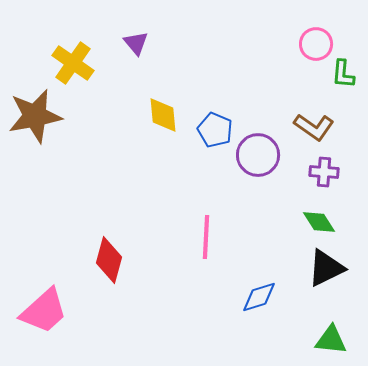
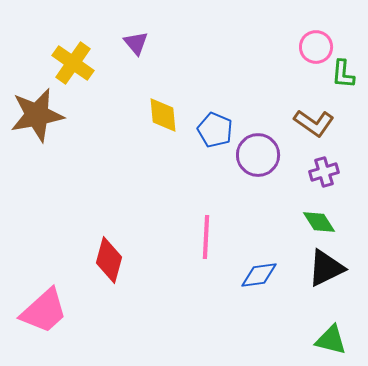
pink circle: moved 3 px down
brown star: moved 2 px right, 1 px up
brown L-shape: moved 4 px up
purple cross: rotated 20 degrees counterclockwise
blue diamond: moved 22 px up; rotated 9 degrees clockwise
green triangle: rotated 8 degrees clockwise
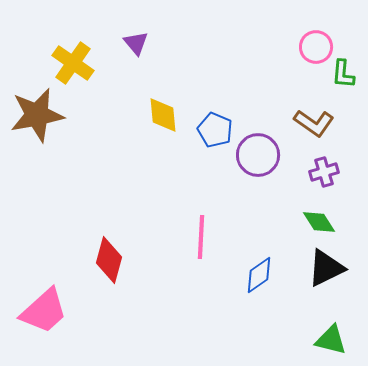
pink line: moved 5 px left
blue diamond: rotated 27 degrees counterclockwise
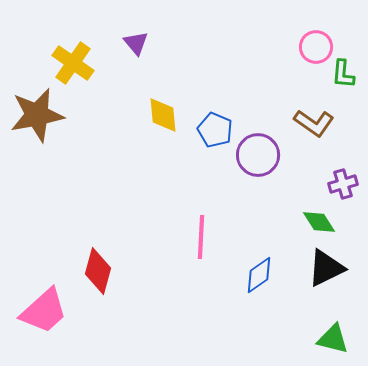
purple cross: moved 19 px right, 12 px down
red diamond: moved 11 px left, 11 px down
green triangle: moved 2 px right, 1 px up
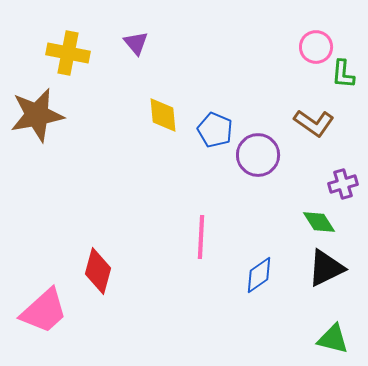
yellow cross: moved 5 px left, 10 px up; rotated 24 degrees counterclockwise
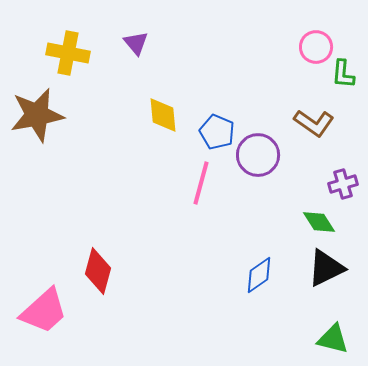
blue pentagon: moved 2 px right, 2 px down
pink line: moved 54 px up; rotated 12 degrees clockwise
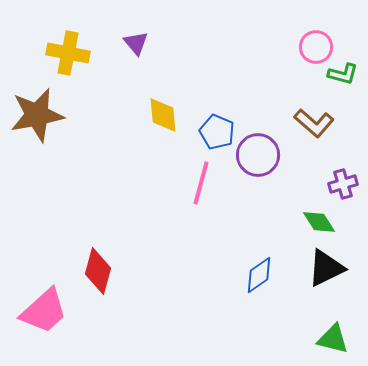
green L-shape: rotated 80 degrees counterclockwise
brown L-shape: rotated 6 degrees clockwise
